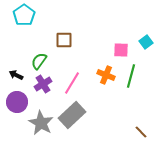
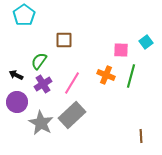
brown line: moved 4 px down; rotated 40 degrees clockwise
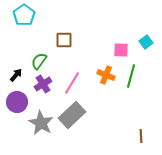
black arrow: rotated 104 degrees clockwise
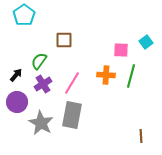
orange cross: rotated 18 degrees counterclockwise
gray rectangle: rotated 36 degrees counterclockwise
